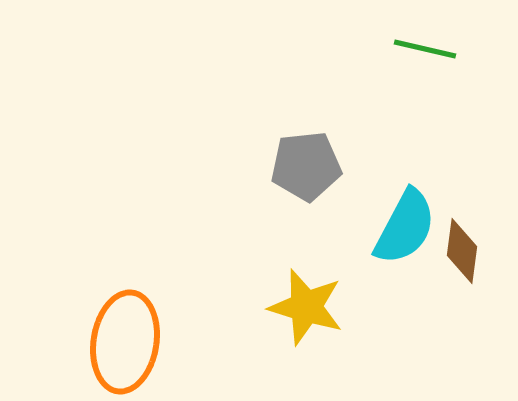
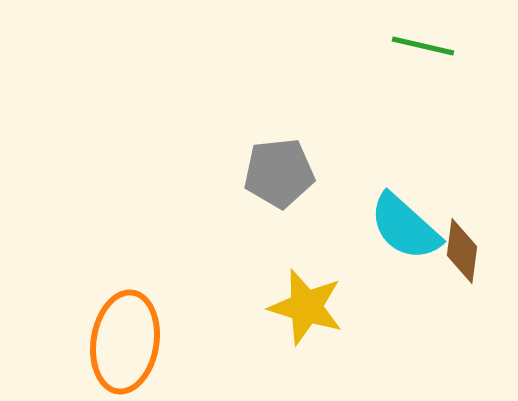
green line: moved 2 px left, 3 px up
gray pentagon: moved 27 px left, 7 px down
cyan semicircle: rotated 104 degrees clockwise
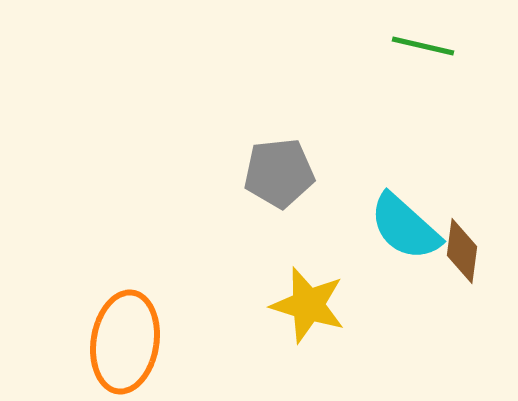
yellow star: moved 2 px right, 2 px up
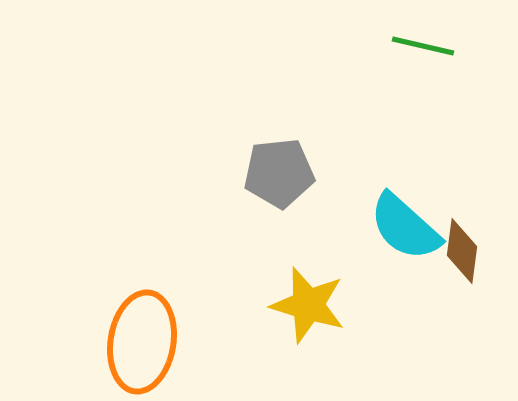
orange ellipse: moved 17 px right
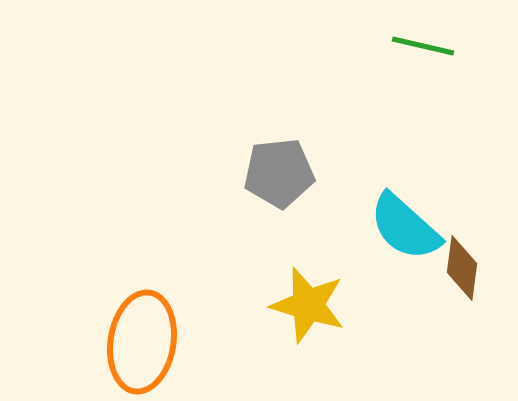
brown diamond: moved 17 px down
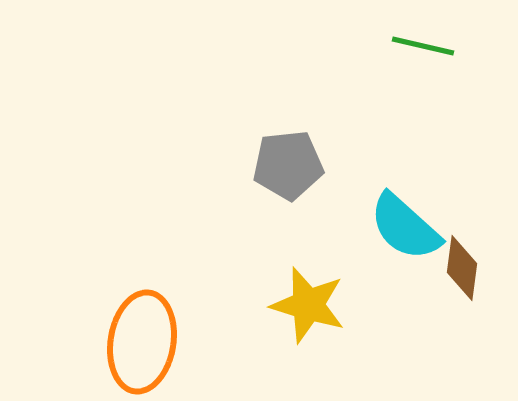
gray pentagon: moved 9 px right, 8 px up
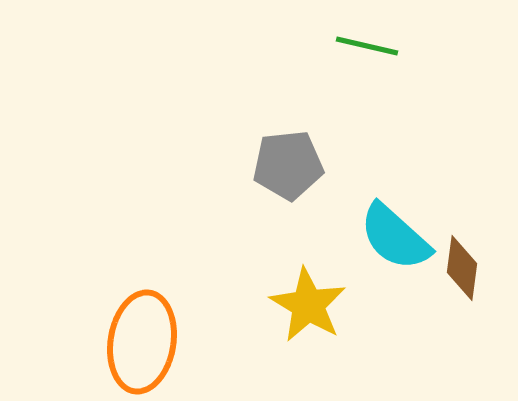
green line: moved 56 px left
cyan semicircle: moved 10 px left, 10 px down
yellow star: rotated 14 degrees clockwise
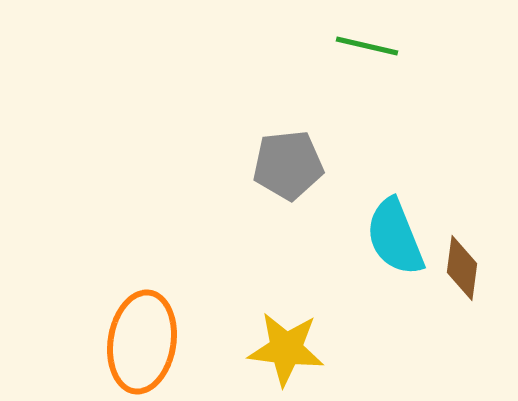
cyan semicircle: rotated 26 degrees clockwise
yellow star: moved 22 px left, 44 px down; rotated 24 degrees counterclockwise
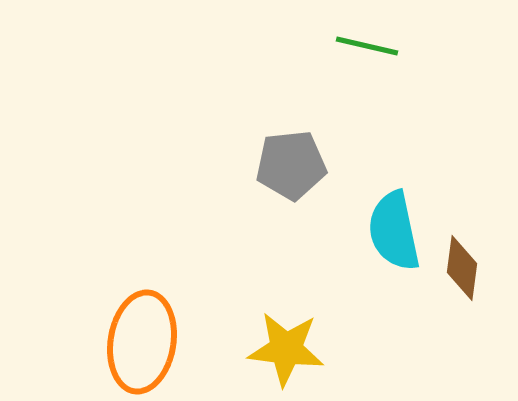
gray pentagon: moved 3 px right
cyan semicircle: moved 1 px left, 6 px up; rotated 10 degrees clockwise
